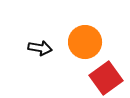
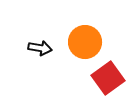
red square: moved 2 px right
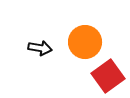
red square: moved 2 px up
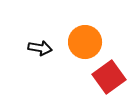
red square: moved 1 px right, 1 px down
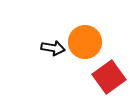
black arrow: moved 13 px right
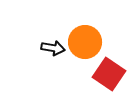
red square: moved 3 px up; rotated 20 degrees counterclockwise
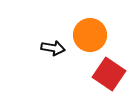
orange circle: moved 5 px right, 7 px up
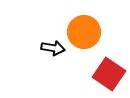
orange circle: moved 6 px left, 3 px up
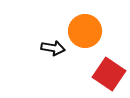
orange circle: moved 1 px right, 1 px up
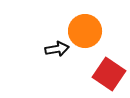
black arrow: moved 4 px right, 1 px down; rotated 20 degrees counterclockwise
